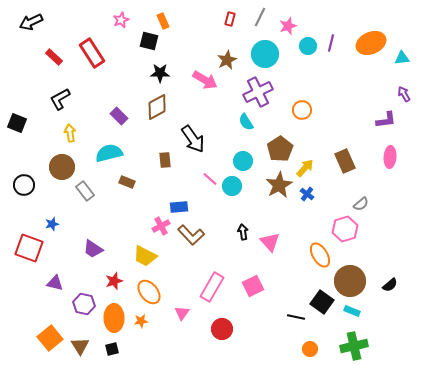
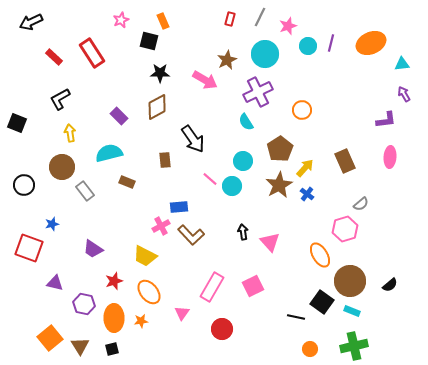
cyan triangle at (402, 58): moved 6 px down
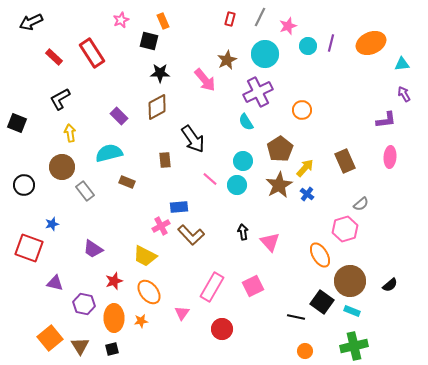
pink arrow at (205, 80): rotated 20 degrees clockwise
cyan circle at (232, 186): moved 5 px right, 1 px up
orange circle at (310, 349): moved 5 px left, 2 px down
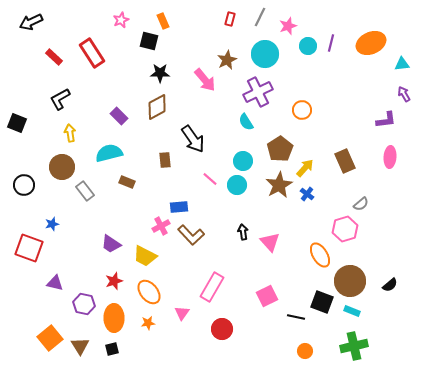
purple trapezoid at (93, 249): moved 18 px right, 5 px up
pink square at (253, 286): moved 14 px right, 10 px down
black square at (322, 302): rotated 15 degrees counterclockwise
orange star at (141, 321): moved 7 px right, 2 px down
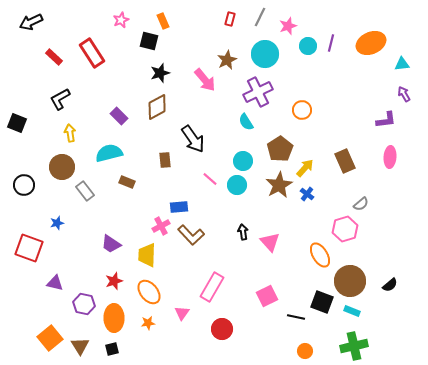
black star at (160, 73): rotated 18 degrees counterclockwise
blue star at (52, 224): moved 5 px right, 1 px up
yellow trapezoid at (145, 256): moved 2 px right, 1 px up; rotated 65 degrees clockwise
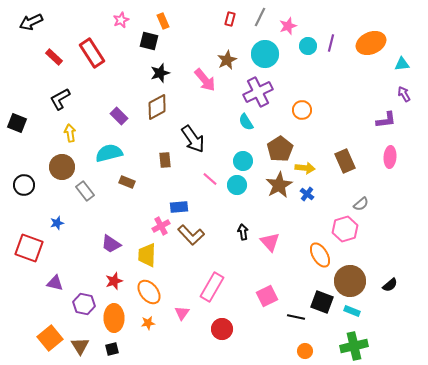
yellow arrow at (305, 168): rotated 54 degrees clockwise
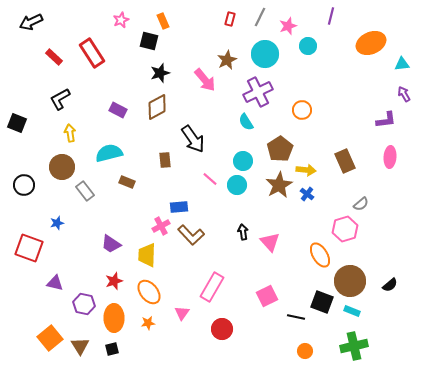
purple line at (331, 43): moved 27 px up
purple rectangle at (119, 116): moved 1 px left, 6 px up; rotated 18 degrees counterclockwise
yellow arrow at (305, 168): moved 1 px right, 2 px down
